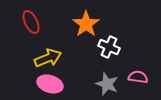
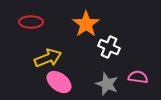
red ellipse: rotated 65 degrees counterclockwise
pink ellipse: moved 9 px right, 2 px up; rotated 20 degrees clockwise
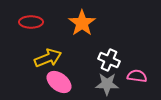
orange star: moved 4 px left, 1 px up
white cross: moved 13 px down
pink semicircle: moved 1 px left, 1 px up
gray star: rotated 20 degrees counterclockwise
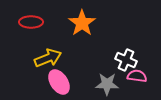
white cross: moved 17 px right
pink ellipse: rotated 20 degrees clockwise
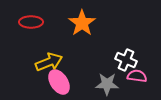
yellow arrow: moved 1 px right, 4 px down
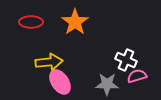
orange star: moved 7 px left, 1 px up
yellow arrow: rotated 16 degrees clockwise
pink semicircle: rotated 24 degrees counterclockwise
pink ellipse: moved 1 px right
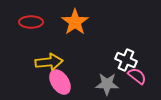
pink semicircle: rotated 54 degrees clockwise
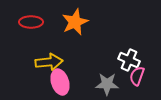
orange star: rotated 12 degrees clockwise
white cross: moved 3 px right
pink semicircle: rotated 108 degrees counterclockwise
pink ellipse: rotated 15 degrees clockwise
